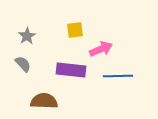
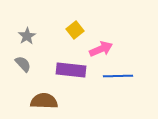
yellow square: rotated 30 degrees counterclockwise
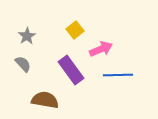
purple rectangle: rotated 48 degrees clockwise
blue line: moved 1 px up
brown semicircle: moved 1 px right, 1 px up; rotated 8 degrees clockwise
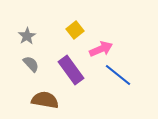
gray semicircle: moved 8 px right
blue line: rotated 40 degrees clockwise
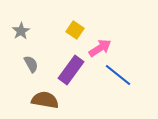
yellow square: rotated 18 degrees counterclockwise
gray star: moved 6 px left, 5 px up
pink arrow: moved 1 px left, 1 px up; rotated 10 degrees counterclockwise
gray semicircle: rotated 12 degrees clockwise
purple rectangle: rotated 72 degrees clockwise
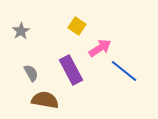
yellow square: moved 2 px right, 4 px up
gray semicircle: moved 9 px down
purple rectangle: rotated 64 degrees counterclockwise
blue line: moved 6 px right, 4 px up
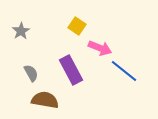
pink arrow: rotated 55 degrees clockwise
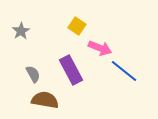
gray semicircle: moved 2 px right, 1 px down
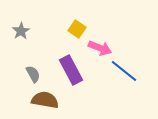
yellow square: moved 3 px down
